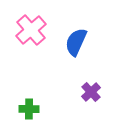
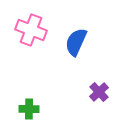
pink cross: rotated 28 degrees counterclockwise
purple cross: moved 8 px right
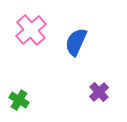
pink cross: rotated 28 degrees clockwise
green cross: moved 10 px left, 9 px up; rotated 30 degrees clockwise
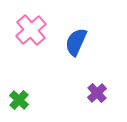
purple cross: moved 2 px left, 1 px down
green cross: rotated 12 degrees clockwise
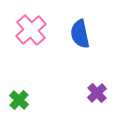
blue semicircle: moved 4 px right, 8 px up; rotated 36 degrees counterclockwise
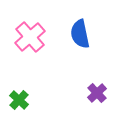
pink cross: moved 1 px left, 7 px down
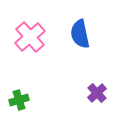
green cross: rotated 30 degrees clockwise
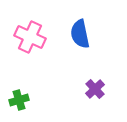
pink cross: rotated 24 degrees counterclockwise
purple cross: moved 2 px left, 4 px up
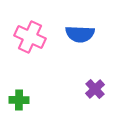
blue semicircle: rotated 76 degrees counterclockwise
green cross: rotated 18 degrees clockwise
